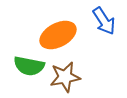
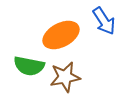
orange ellipse: moved 3 px right
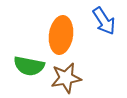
orange ellipse: rotated 54 degrees counterclockwise
brown star: moved 1 px right, 1 px down
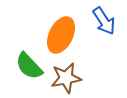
orange ellipse: rotated 18 degrees clockwise
green semicircle: rotated 36 degrees clockwise
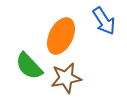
orange ellipse: moved 1 px down
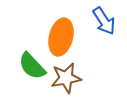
orange ellipse: moved 1 px down; rotated 12 degrees counterclockwise
green semicircle: moved 3 px right
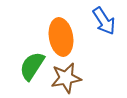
orange ellipse: rotated 24 degrees counterclockwise
green semicircle: rotated 76 degrees clockwise
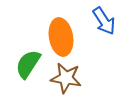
green semicircle: moved 4 px left, 2 px up
brown star: rotated 20 degrees clockwise
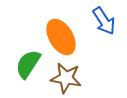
orange ellipse: rotated 21 degrees counterclockwise
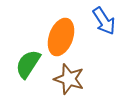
orange ellipse: rotated 51 degrees clockwise
brown star: moved 3 px right, 1 px down; rotated 8 degrees clockwise
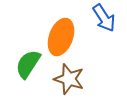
blue arrow: moved 3 px up
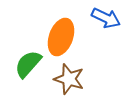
blue arrow: moved 2 px right; rotated 32 degrees counterclockwise
green semicircle: rotated 8 degrees clockwise
